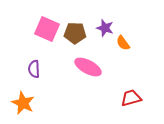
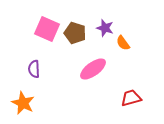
brown pentagon: rotated 15 degrees clockwise
pink ellipse: moved 5 px right, 2 px down; rotated 64 degrees counterclockwise
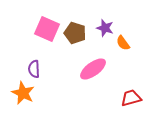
orange star: moved 10 px up
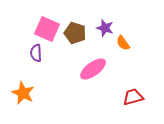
purple semicircle: moved 2 px right, 16 px up
red trapezoid: moved 2 px right, 1 px up
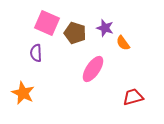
pink square: moved 6 px up
pink ellipse: rotated 20 degrees counterclockwise
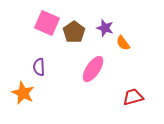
brown pentagon: moved 1 px left, 1 px up; rotated 20 degrees clockwise
purple semicircle: moved 3 px right, 14 px down
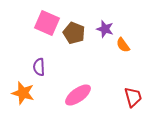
purple star: moved 1 px down
brown pentagon: moved 1 px down; rotated 15 degrees counterclockwise
orange semicircle: moved 2 px down
pink ellipse: moved 15 px left, 26 px down; rotated 20 degrees clockwise
orange star: rotated 10 degrees counterclockwise
red trapezoid: rotated 90 degrees clockwise
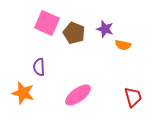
orange semicircle: rotated 42 degrees counterclockwise
